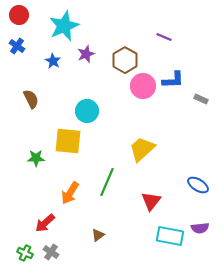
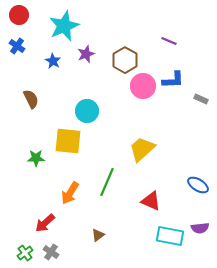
purple line: moved 5 px right, 4 px down
red triangle: rotated 45 degrees counterclockwise
green cross: rotated 28 degrees clockwise
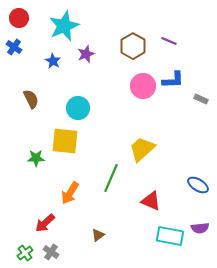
red circle: moved 3 px down
blue cross: moved 3 px left, 1 px down
brown hexagon: moved 8 px right, 14 px up
cyan circle: moved 9 px left, 3 px up
yellow square: moved 3 px left
green line: moved 4 px right, 4 px up
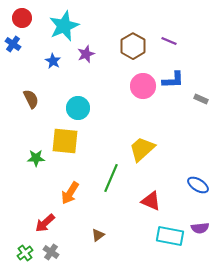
red circle: moved 3 px right
blue cross: moved 1 px left, 3 px up
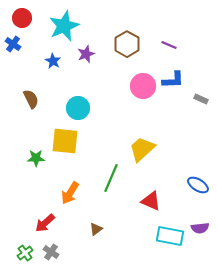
purple line: moved 4 px down
brown hexagon: moved 6 px left, 2 px up
brown triangle: moved 2 px left, 6 px up
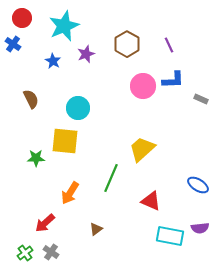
purple line: rotated 42 degrees clockwise
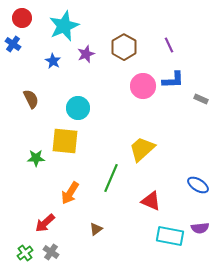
brown hexagon: moved 3 px left, 3 px down
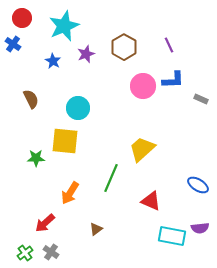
cyan rectangle: moved 2 px right
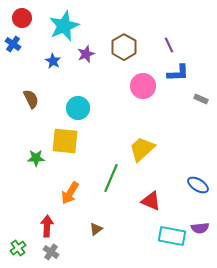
blue L-shape: moved 5 px right, 7 px up
red arrow: moved 2 px right, 3 px down; rotated 135 degrees clockwise
green cross: moved 7 px left, 5 px up
